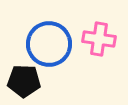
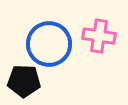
pink cross: moved 3 px up
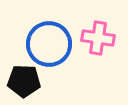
pink cross: moved 1 px left, 2 px down
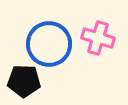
pink cross: rotated 8 degrees clockwise
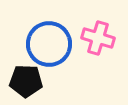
black pentagon: moved 2 px right
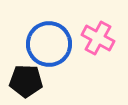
pink cross: rotated 12 degrees clockwise
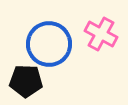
pink cross: moved 3 px right, 4 px up
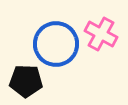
blue circle: moved 7 px right
